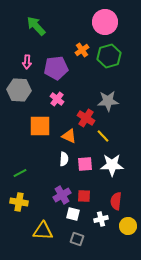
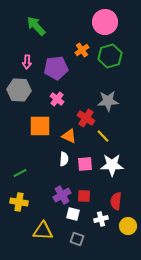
green hexagon: moved 1 px right
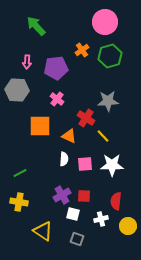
gray hexagon: moved 2 px left
yellow triangle: rotated 30 degrees clockwise
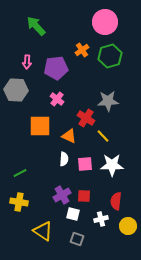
gray hexagon: moved 1 px left
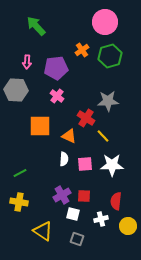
pink cross: moved 3 px up
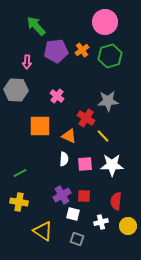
purple pentagon: moved 17 px up
white cross: moved 3 px down
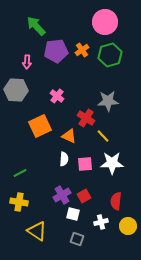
green hexagon: moved 1 px up
orange square: rotated 25 degrees counterclockwise
white star: moved 2 px up
red square: rotated 32 degrees counterclockwise
yellow triangle: moved 6 px left
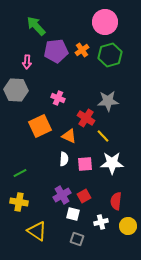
pink cross: moved 1 px right, 2 px down; rotated 16 degrees counterclockwise
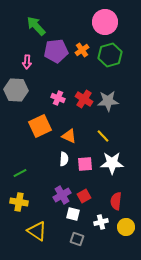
red cross: moved 2 px left, 19 px up
yellow circle: moved 2 px left, 1 px down
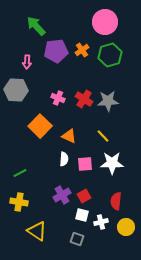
orange square: rotated 20 degrees counterclockwise
white square: moved 9 px right, 1 px down
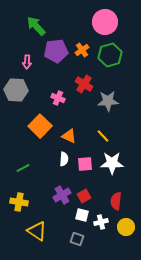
red cross: moved 15 px up
green line: moved 3 px right, 5 px up
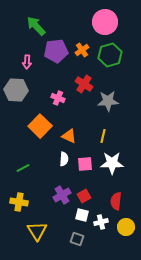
yellow line: rotated 56 degrees clockwise
yellow triangle: rotated 25 degrees clockwise
